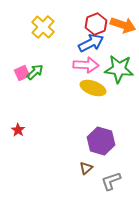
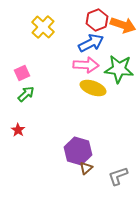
red hexagon: moved 1 px right, 4 px up
green arrow: moved 9 px left, 22 px down
purple hexagon: moved 23 px left, 10 px down
gray L-shape: moved 7 px right, 5 px up
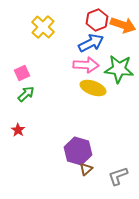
brown triangle: moved 1 px down
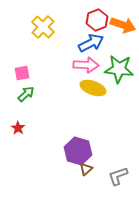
pink square: rotated 14 degrees clockwise
red star: moved 2 px up
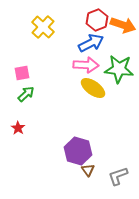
yellow ellipse: rotated 15 degrees clockwise
brown triangle: moved 2 px right, 1 px down; rotated 24 degrees counterclockwise
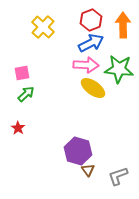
red hexagon: moved 6 px left
orange arrow: rotated 110 degrees counterclockwise
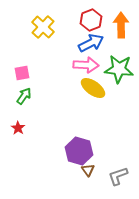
orange arrow: moved 2 px left
green arrow: moved 2 px left, 2 px down; rotated 12 degrees counterclockwise
purple hexagon: moved 1 px right
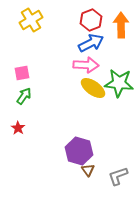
yellow cross: moved 12 px left, 7 px up; rotated 15 degrees clockwise
green star: moved 14 px down
